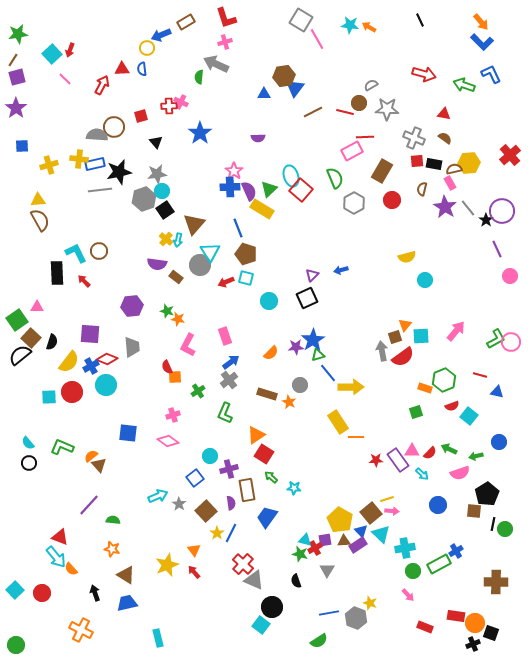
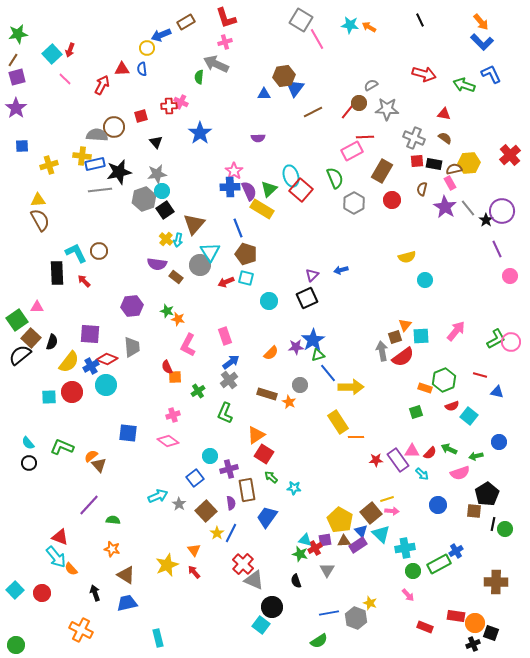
red line at (345, 112): moved 3 px right, 1 px up; rotated 66 degrees counterclockwise
yellow cross at (79, 159): moved 3 px right, 3 px up
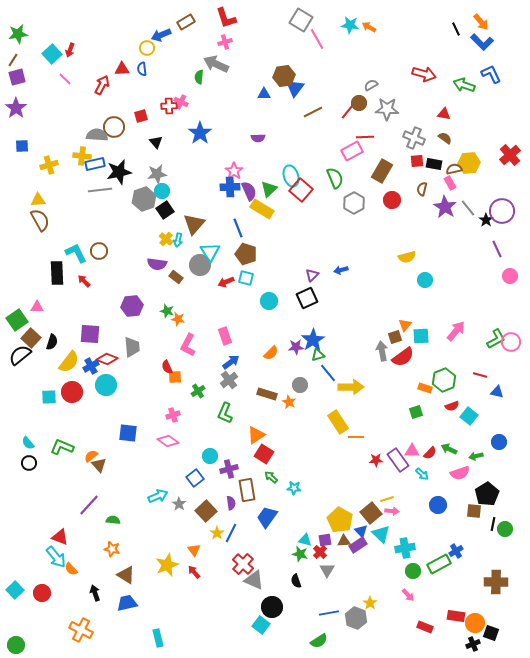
black line at (420, 20): moved 36 px right, 9 px down
red cross at (315, 548): moved 5 px right, 4 px down; rotated 16 degrees counterclockwise
yellow star at (370, 603): rotated 16 degrees clockwise
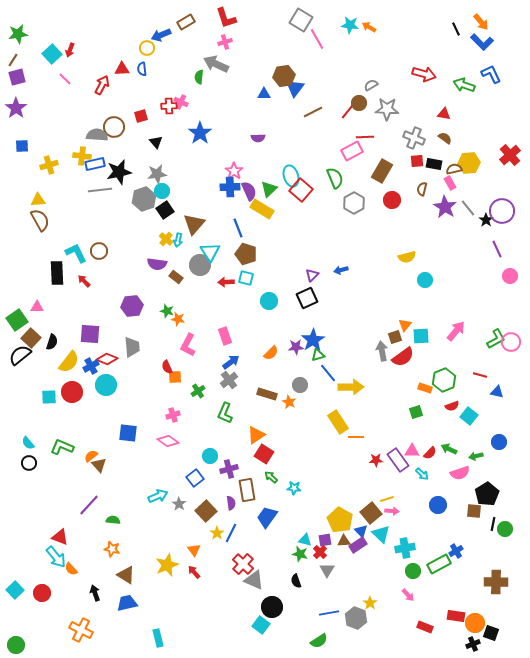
red arrow at (226, 282): rotated 21 degrees clockwise
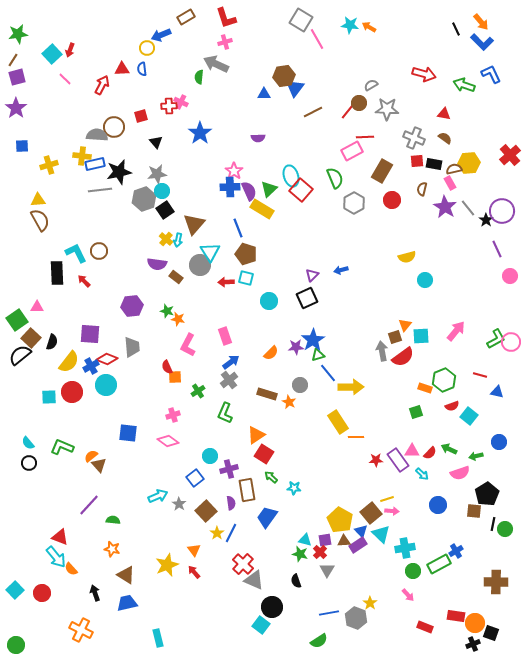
brown rectangle at (186, 22): moved 5 px up
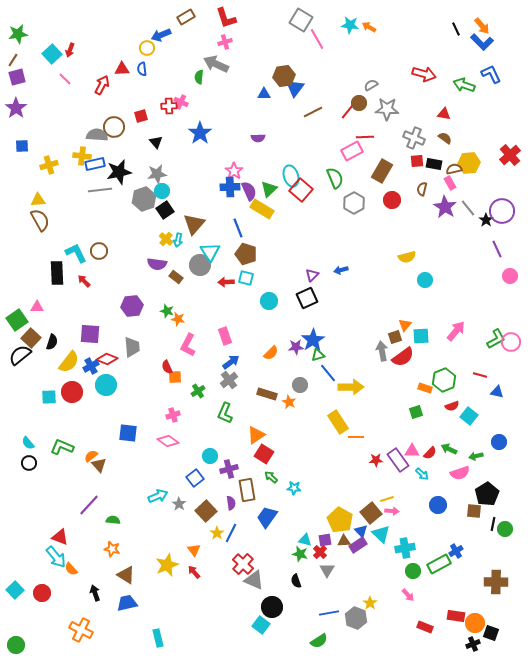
orange arrow at (481, 22): moved 1 px right, 4 px down
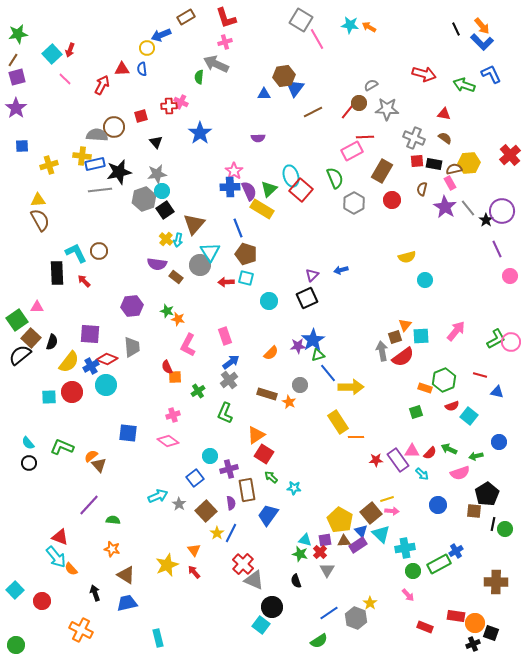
purple star at (296, 347): moved 2 px right, 1 px up
blue trapezoid at (267, 517): moved 1 px right, 2 px up
red circle at (42, 593): moved 8 px down
blue line at (329, 613): rotated 24 degrees counterclockwise
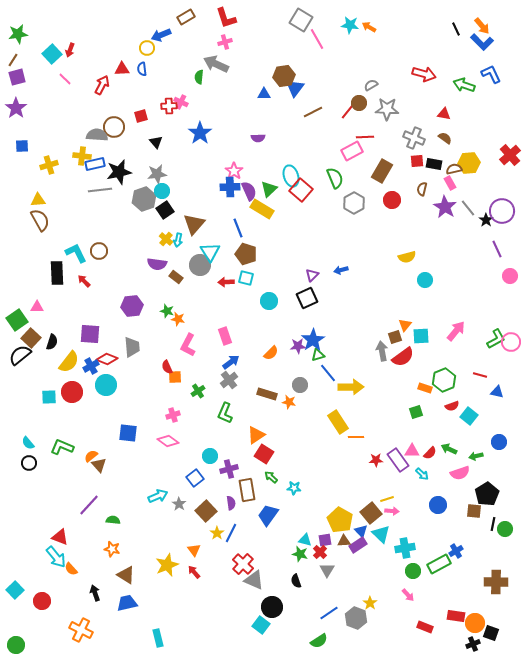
orange star at (289, 402): rotated 16 degrees counterclockwise
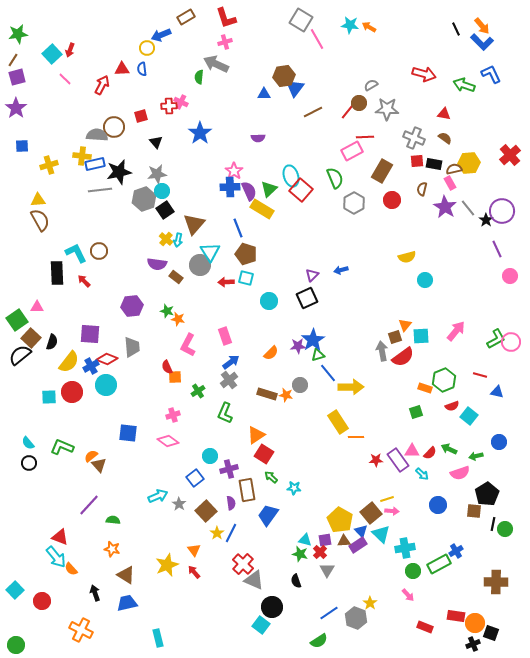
orange star at (289, 402): moved 3 px left, 7 px up
